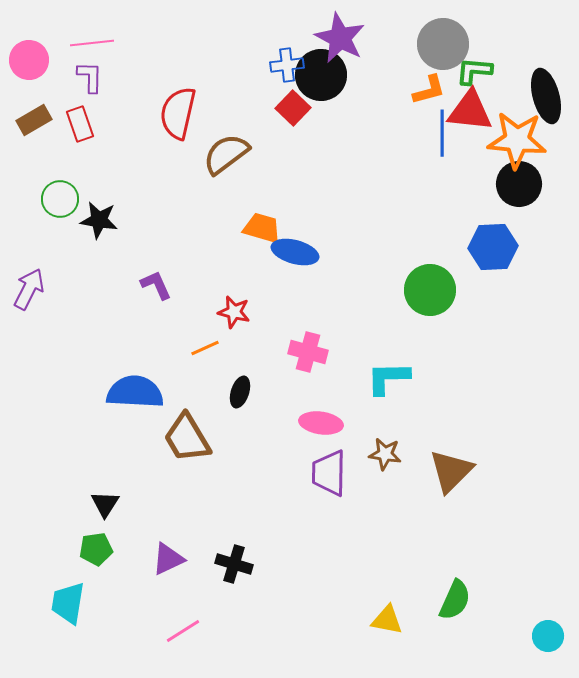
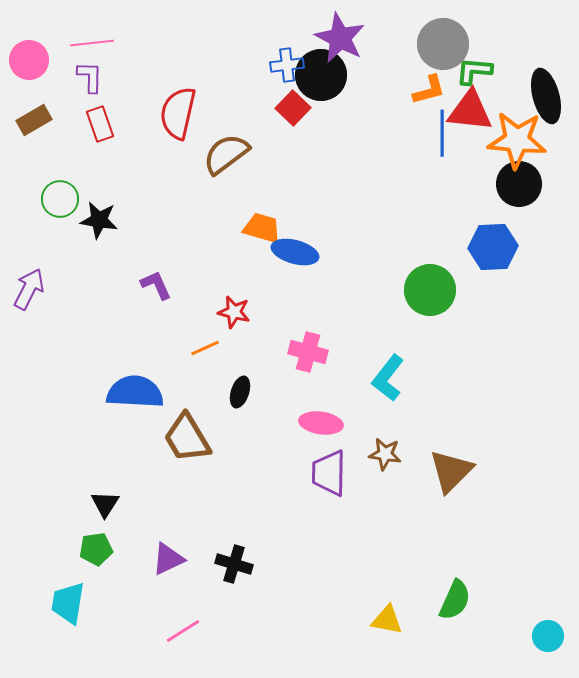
red rectangle at (80, 124): moved 20 px right
cyan L-shape at (388, 378): rotated 51 degrees counterclockwise
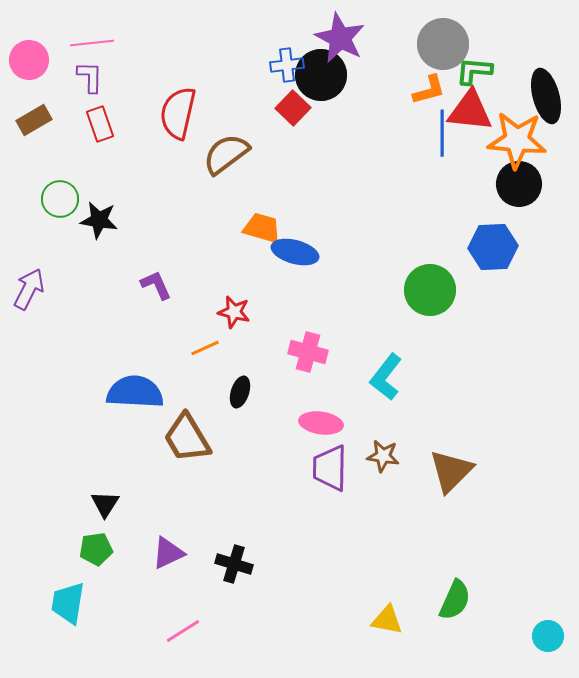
cyan L-shape at (388, 378): moved 2 px left, 1 px up
brown star at (385, 454): moved 2 px left, 2 px down
purple trapezoid at (329, 473): moved 1 px right, 5 px up
purple triangle at (168, 559): moved 6 px up
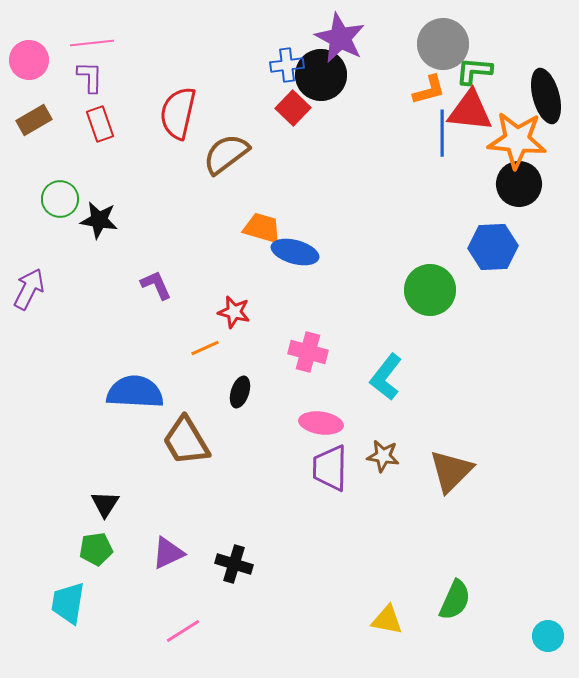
brown trapezoid at (187, 438): moved 1 px left, 3 px down
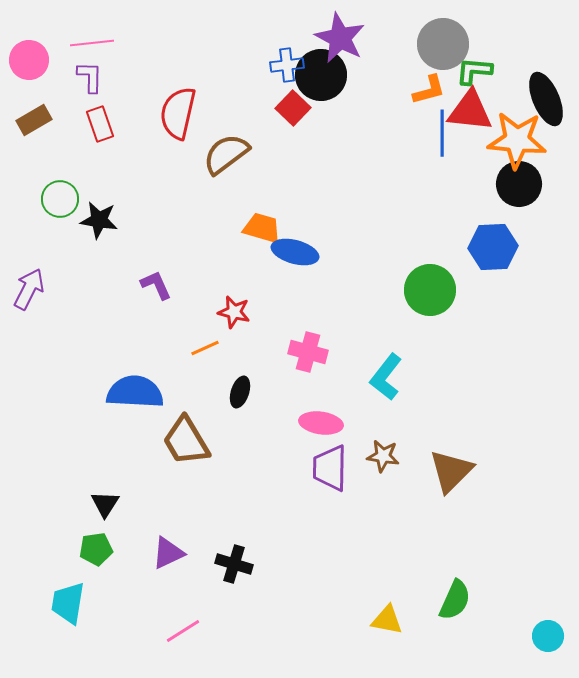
black ellipse at (546, 96): moved 3 px down; rotated 8 degrees counterclockwise
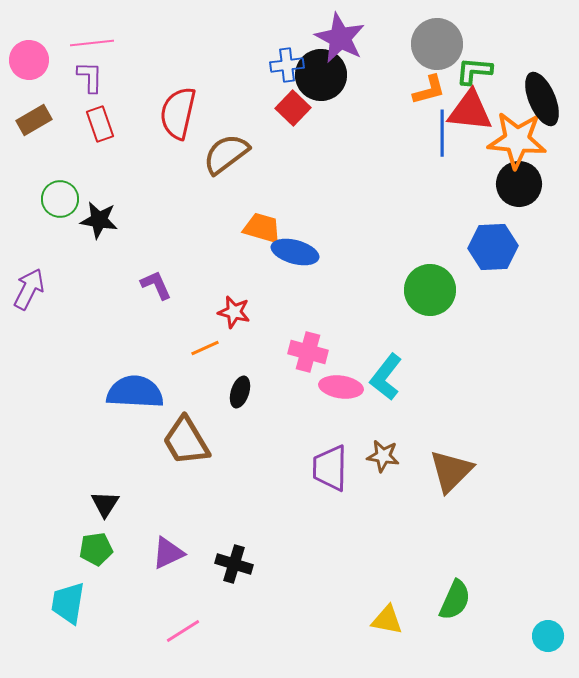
gray circle at (443, 44): moved 6 px left
black ellipse at (546, 99): moved 4 px left
pink ellipse at (321, 423): moved 20 px right, 36 px up
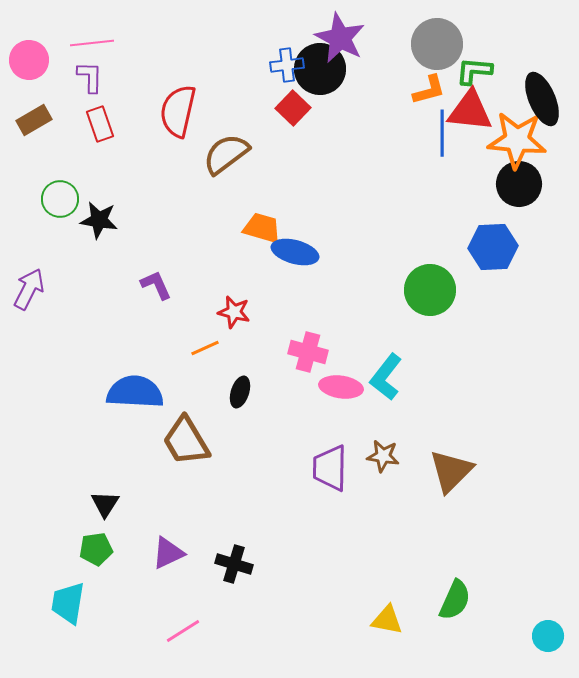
black circle at (321, 75): moved 1 px left, 6 px up
red semicircle at (178, 113): moved 2 px up
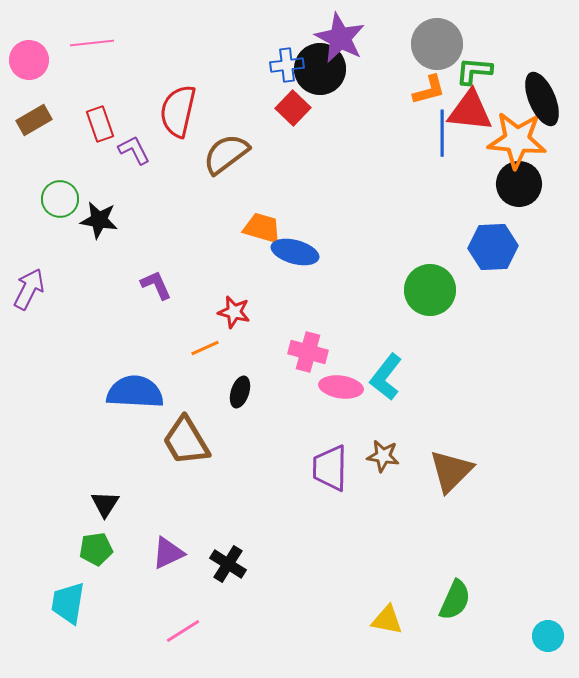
purple L-shape at (90, 77): moved 44 px right, 73 px down; rotated 28 degrees counterclockwise
black cross at (234, 564): moved 6 px left; rotated 15 degrees clockwise
